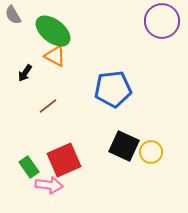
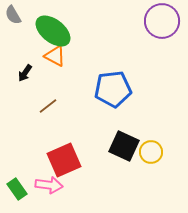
green rectangle: moved 12 px left, 22 px down
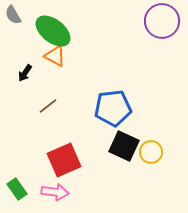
blue pentagon: moved 19 px down
pink arrow: moved 6 px right, 7 px down
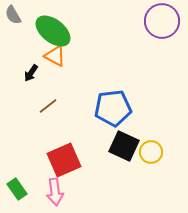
black arrow: moved 6 px right
pink arrow: rotated 76 degrees clockwise
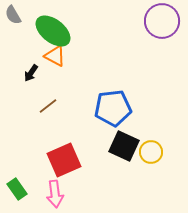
pink arrow: moved 2 px down
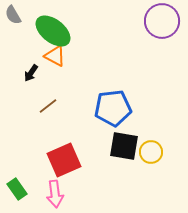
black square: rotated 16 degrees counterclockwise
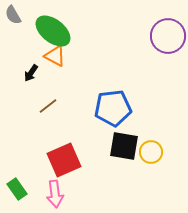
purple circle: moved 6 px right, 15 px down
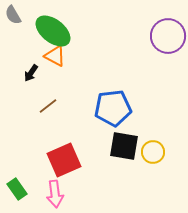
yellow circle: moved 2 px right
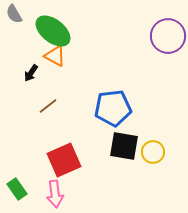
gray semicircle: moved 1 px right, 1 px up
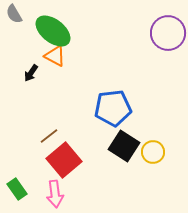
purple circle: moved 3 px up
brown line: moved 1 px right, 30 px down
black square: rotated 24 degrees clockwise
red square: rotated 16 degrees counterclockwise
